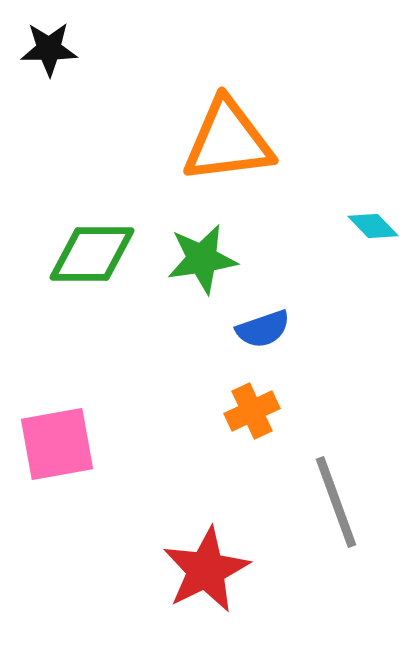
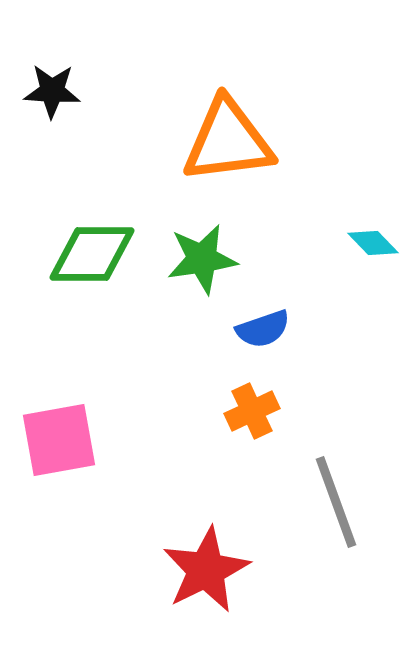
black star: moved 3 px right, 42 px down; rotated 4 degrees clockwise
cyan diamond: moved 17 px down
pink square: moved 2 px right, 4 px up
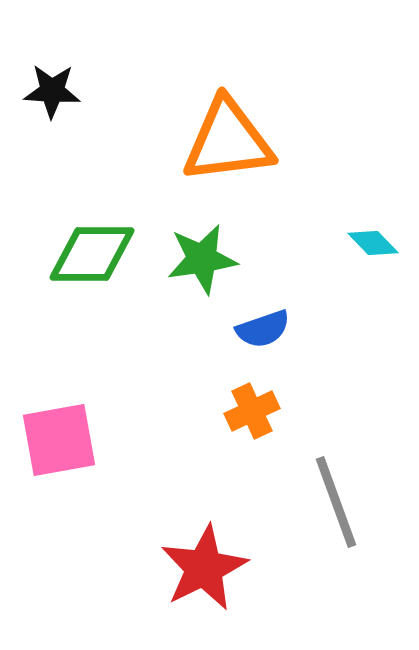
red star: moved 2 px left, 2 px up
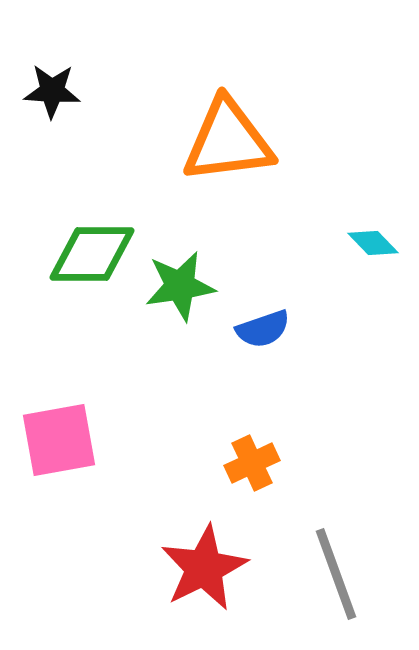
green star: moved 22 px left, 27 px down
orange cross: moved 52 px down
gray line: moved 72 px down
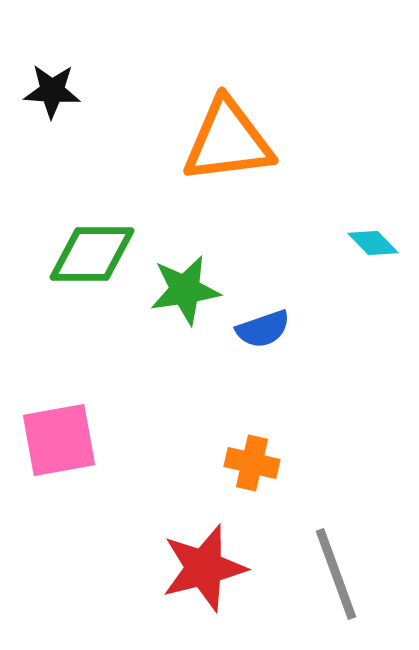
green star: moved 5 px right, 4 px down
orange cross: rotated 38 degrees clockwise
red star: rotated 12 degrees clockwise
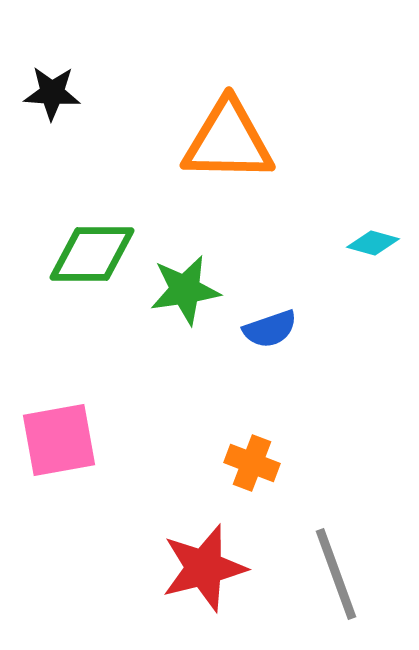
black star: moved 2 px down
orange triangle: rotated 8 degrees clockwise
cyan diamond: rotated 30 degrees counterclockwise
blue semicircle: moved 7 px right
orange cross: rotated 8 degrees clockwise
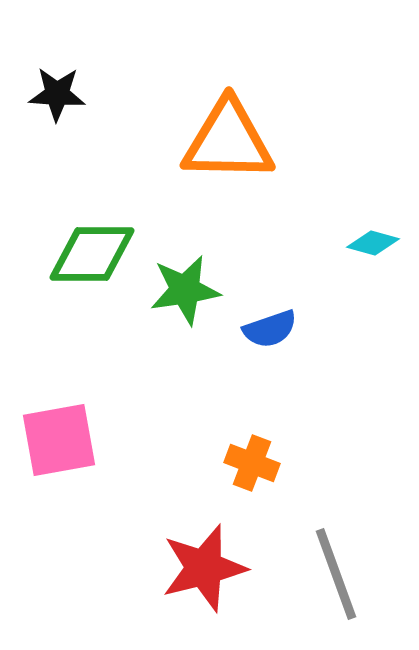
black star: moved 5 px right, 1 px down
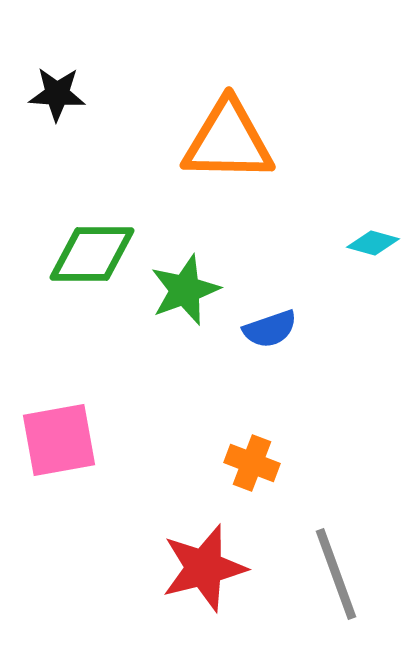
green star: rotated 12 degrees counterclockwise
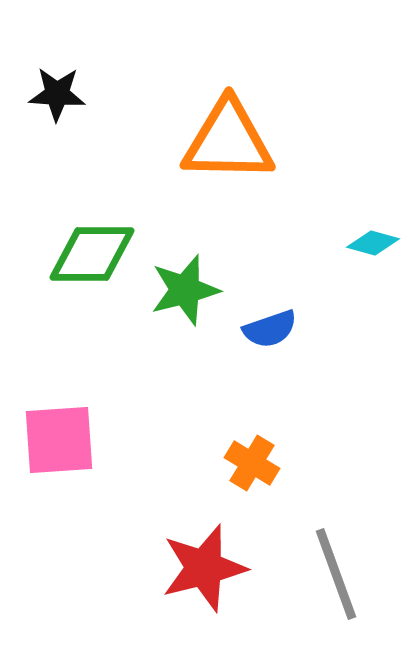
green star: rotated 6 degrees clockwise
pink square: rotated 6 degrees clockwise
orange cross: rotated 10 degrees clockwise
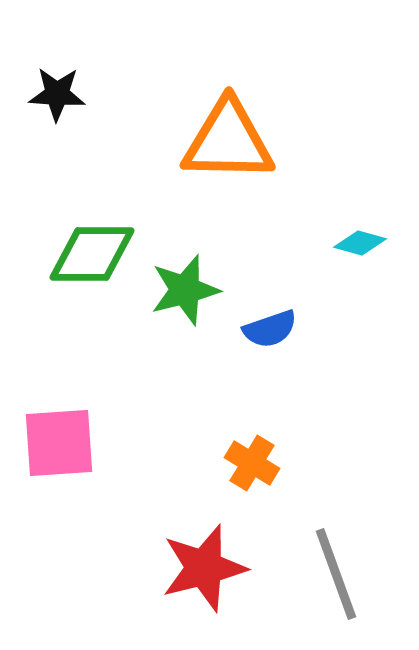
cyan diamond: moved 13 px left
pink square: moved 3 px down
